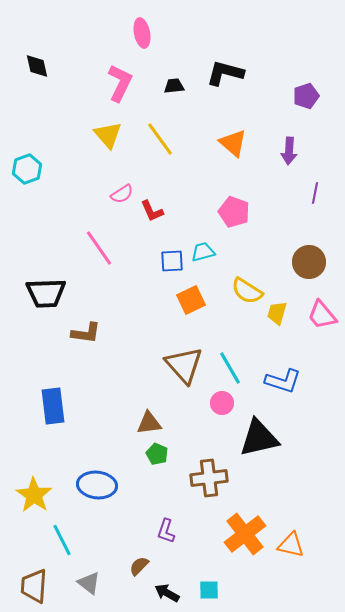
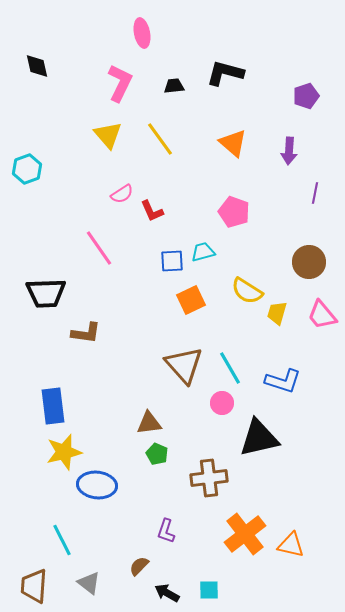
yellow star at (34, 495): moved 30 px right, 43 px up; rotated 24 degrees clockwise
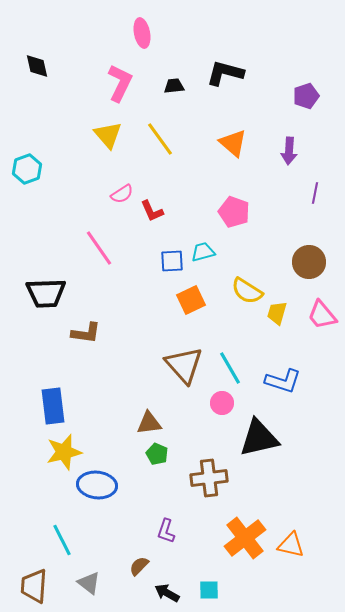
orange cross at (245, 534): moved 4 px down
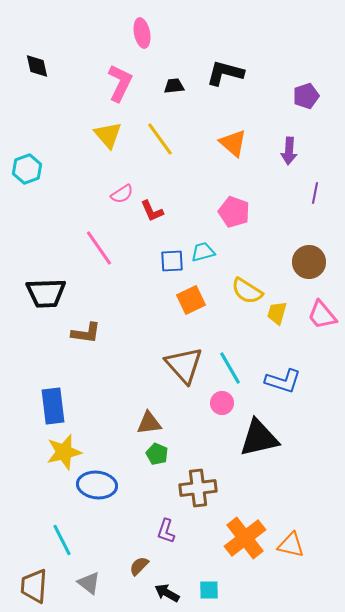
brown cross at (209, 478): moved 11 px left, 10 px down
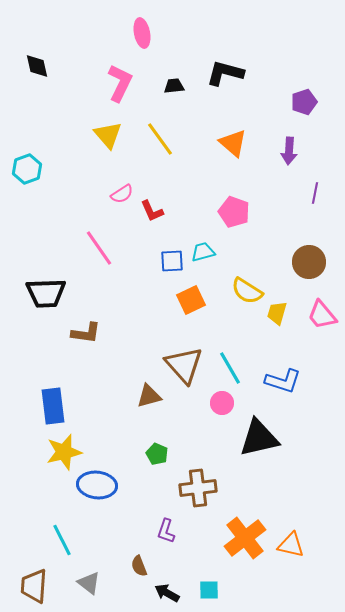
purple pentagon at (306, 96): moved 2 px left, 6 px down
brown triangle at (149, 423): moved 27 px up; rotated 8 degrees counterclockwise
brown semicircle at (139, 566): rotated 65 degrees counterclockwise
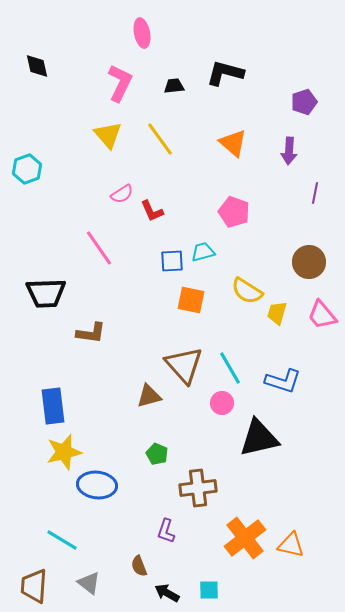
orange square at (191, 300): rotated 36 degrees clockwise
brown L-shape at (86, 333): moved 5 px right
cyan line at (62, 540): rotated 32 degrees counterclockwise
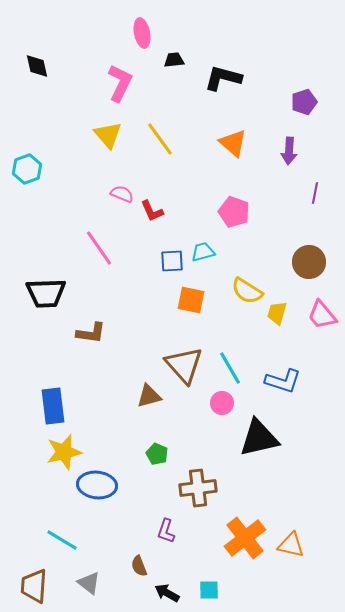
black L-shape at (225, 73): moved 2 px left, 5 px down
black trapezoid at (174, 86): moved 26 px up
pink semicircle at (122, 194): rotated 125 degrees counterclockwise
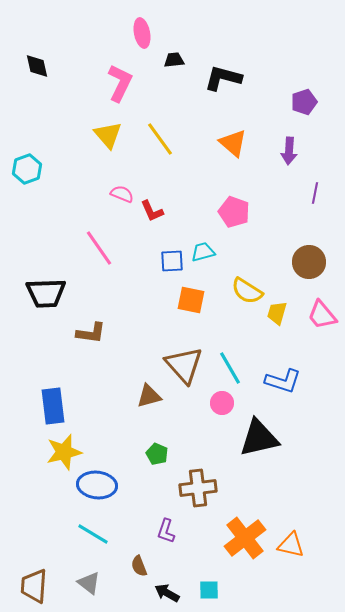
cyan line at (62, 540): moved 31 px right, 6 px up
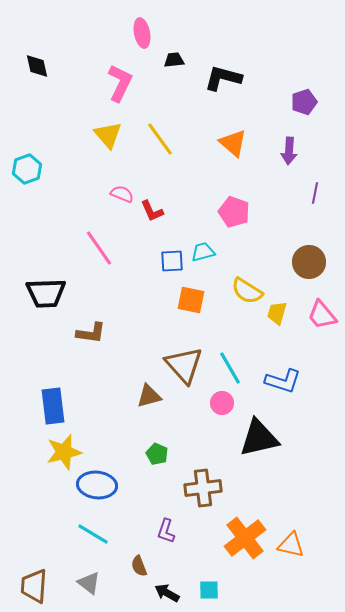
brown cross at (198, 488): moved 5 px right
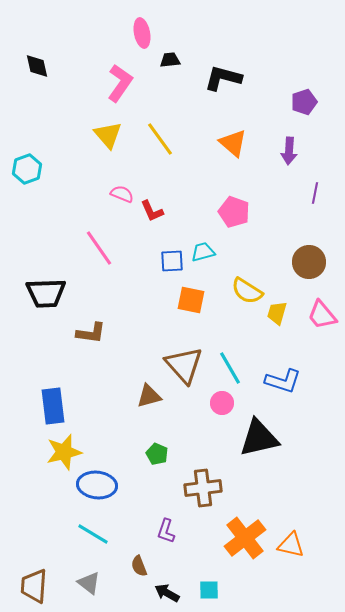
black trapezoid at (174, 60): moved 4 px left
pink L-shape at (120, 83): rotated 9 degrees clockwise
